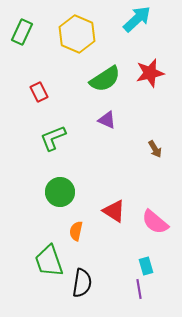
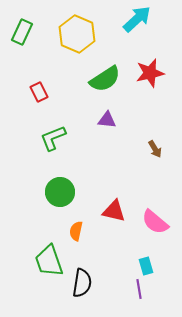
purple triangle: rotated 18 degrees counterclockwise
red triangle: rotated 20 degrees counterclockwise
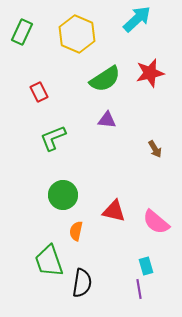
green circle: moved 3 px right, 3 px down
pink semicircle: moved 1 px right
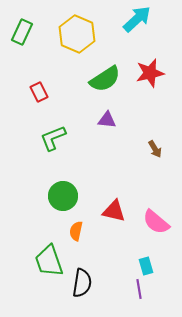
green circle: moved 1 px down
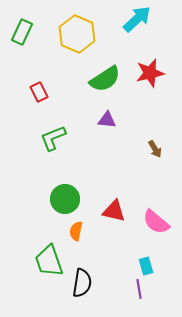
green circle: moved 2 px right, 3 px down
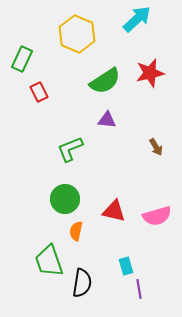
green rectangle: moved 27 px down
green semicircle: moved 2 px down
green L-shape: moved 17 px right, 11 px down
brown arrow: moved 1 px right, 2 px up
pink semicircle: moved 1 px right, 6 px up; rotated 56 degrees counterclockwise
cyan rectangle: moved 20 px left
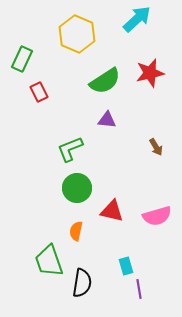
green circle: moved 12 px right, 11 px up
red triangle: moved 2 px left
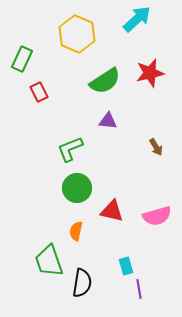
purple triangle: moved 1 px right, 1 px down
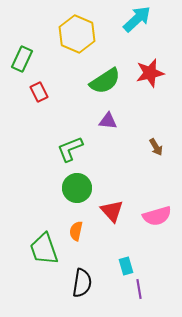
red triangle: rotated 35 degrees clockwise
green trapezoid: moved 5 px left, 12 px up
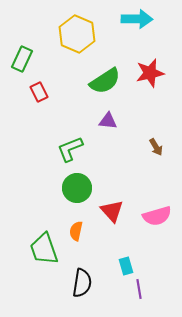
cyan arrow: rotated 44 degrees clockwise
